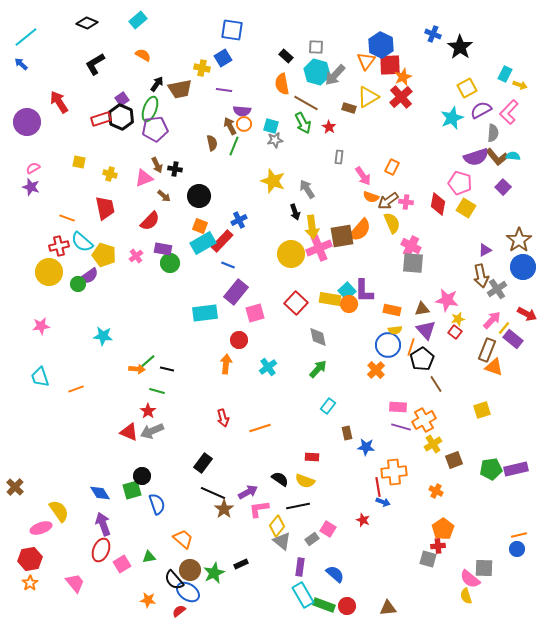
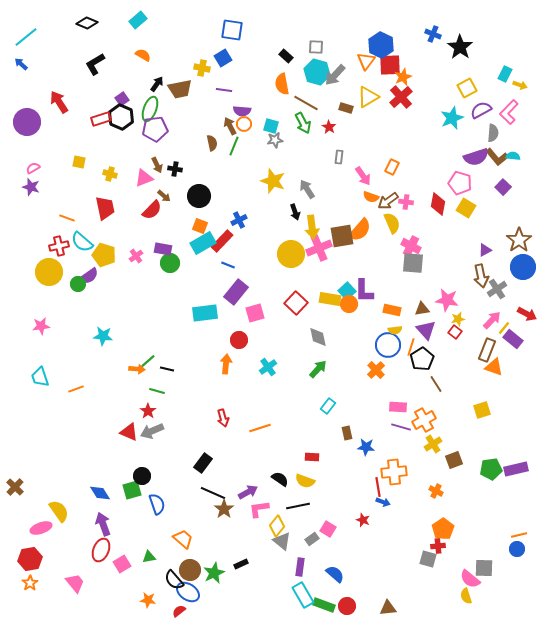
brown rectangle at (349, 108): moved 3 px left
red semicircle at (150, 221): moved 2 px right, 11 px up
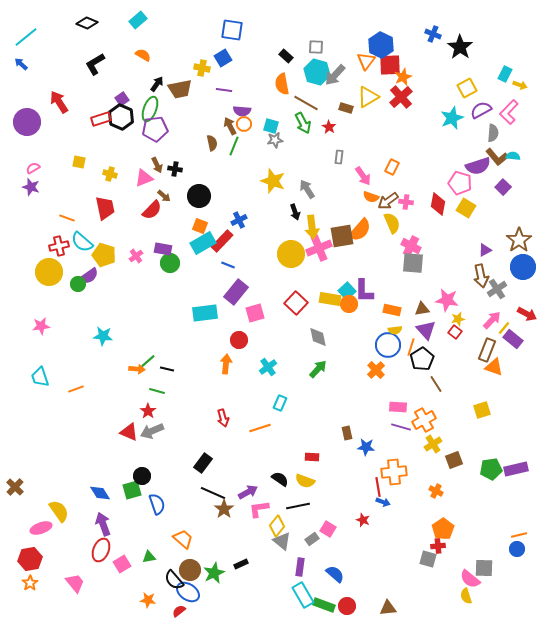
purple semicircle at (476, 157): moved 2 px right, 9 px down
cyan rectangle at (328, 406): moved 48 px left, 3 px up; rotated 14 degrees counterclockwise
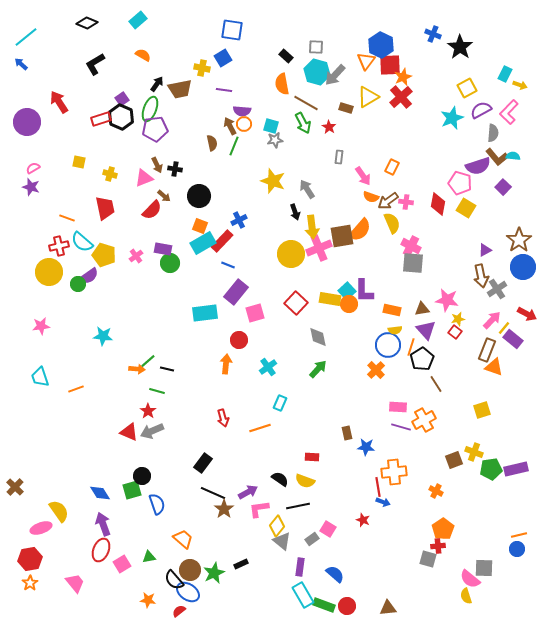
yellow cross at (433, 444): moved 41 px right, 8 px down; rotated 36 degrees counterclockwise
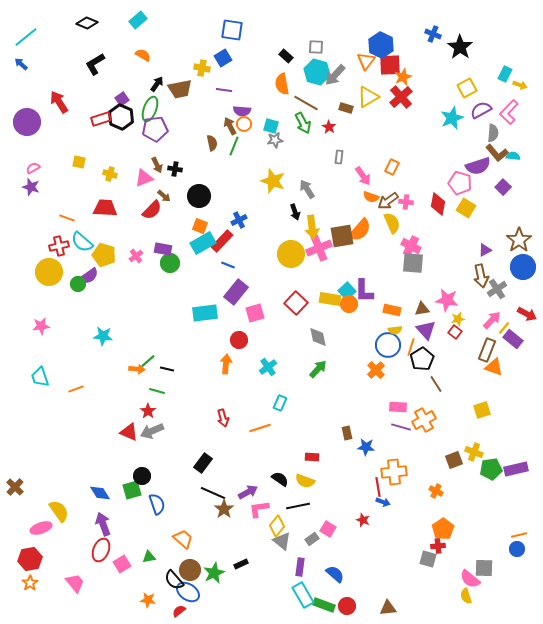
brown L-shape at (497, 157): moved 4 px up
red trapezoid at (105, 208): rotated 75 degrees counterclockwise
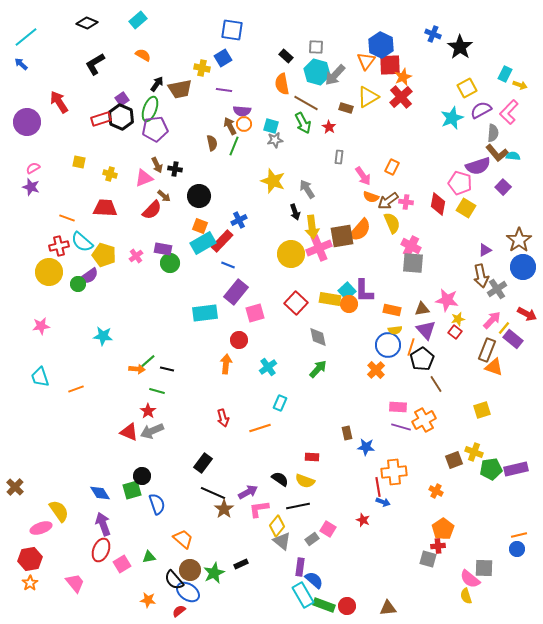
blue semicircle at (335, 574): moved 21 px left, 6 px down
